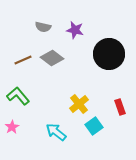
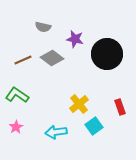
purple star: moved 9 px down
black circle: moved 2 px left
green L-shape: moved 1 px left, 1 px up; rotated 15 degrees counterclockwise
pink star: moved 4 px right
cyan arrow: rotated 45 degrees counterclockwise
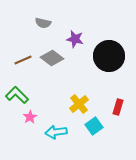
gray semicircle: moved 4 px up
black circle: moved 2 px right, 2 px down
green L-shape: rotated 10 degrees clockwise
red rectangle: moved 2 px left; rotated 35 degrees clockwise
pink star: moved 14 px right, 10 px up
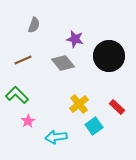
gray semicircle: moved 9 px left, 2 px down; rotated 84 degrees counterclockwise
gray diamond: moved 11 px right, 5 px down; rotated 15 degrees clockwise
red rectangle: moved 1 px left; rotated 63 degrees counterclockwise
pink star: moved 2 px left, 4 px down
cyan arrow: moved 5 px down
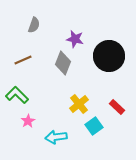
gray diamond: rotated 60 degrees clockwise
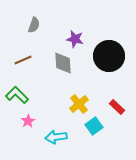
gray diamond: rotated 25 degrees counterclockwise
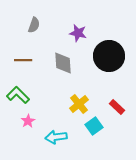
purple star: moved 3 px right, 6 px up
brown line: rotated 24 degrees clockwise
green L-shape: moved 1 px right
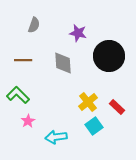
yellow cross: moved 9 px right, 2 px up
